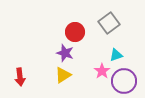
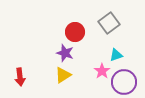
purple circle: moved 1 px down
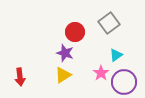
cyan triangle: rotated 16 degrees counterclockwise
pink star: moved 1 px left, 2 px down
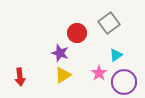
red circle: moved 2 px right, 1 px down
purple star: moved 5 px left
pink star: moved 2 px left
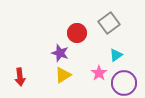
purple circle: moved 1 px down
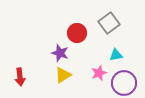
cyan triangle: rotated 24 degrees clockwise
pink star: rotated 14 degrees clockwise
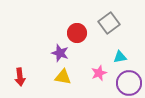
cyan triangle: moved 4 px right, 2 px down
yellow triangle: moved 2 px down; rotated 42 degrees clockwise
purple circle: moved 5 px right
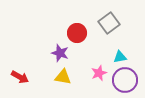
red arrow: rotated 54 degrees counterclockwise
purple circle: moved 4 px left, 3 px up
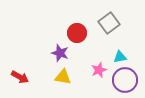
pink star: moved 3 px up
